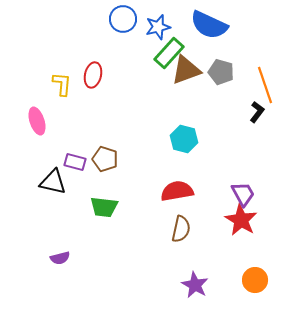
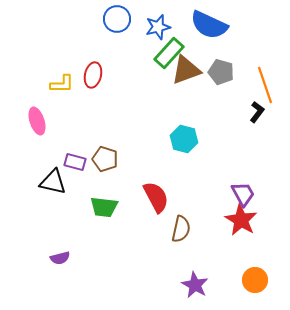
blue circle: moved 6 px left
yellow L-shape: rotated 85 degrees clockwise
red semicircle: moved 21 px left, 6 px down; rotated 72 degrees clockwise
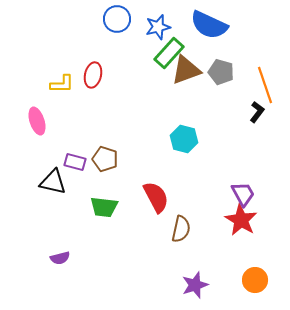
purple star: rotated 24 degrees clockwise
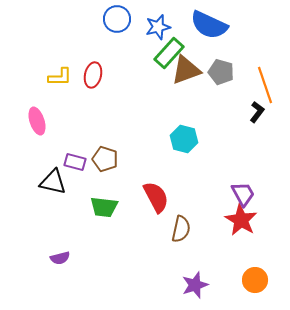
yellow L-shape: moved 2 px left, 7 px up
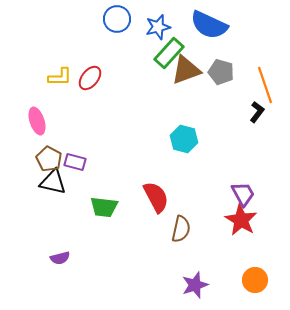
red ellipse: moved 3 px left, 3 px down; rotated 25 degrees clockwise
brown pentagon: moved 56 px left; rotated 10 degrees clockwise
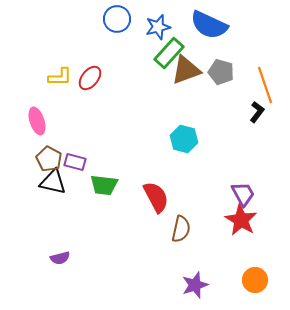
green trapezoid: moved 22 px up
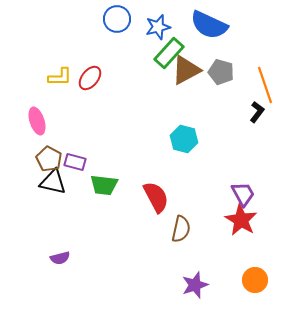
brown triangle: rotated 8 degrees counterclockwise
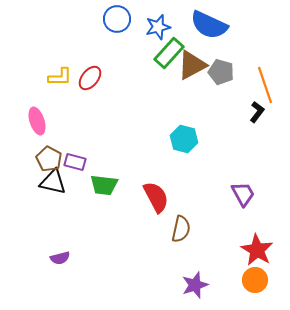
brown triangle: moved 6 px right, 5 px up
red star: moved 16 px right, 30 px down
